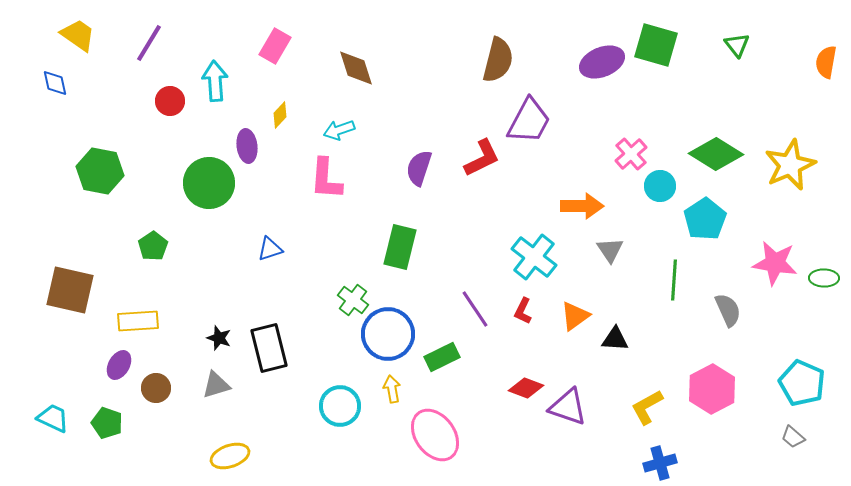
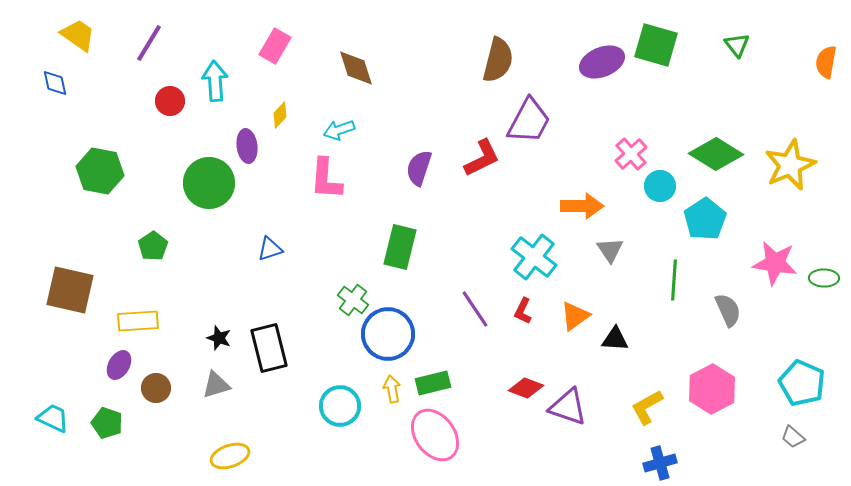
green rectangle at (442, 357): moved 9 px left, 26 px down; rotated 12 degrees clockwise
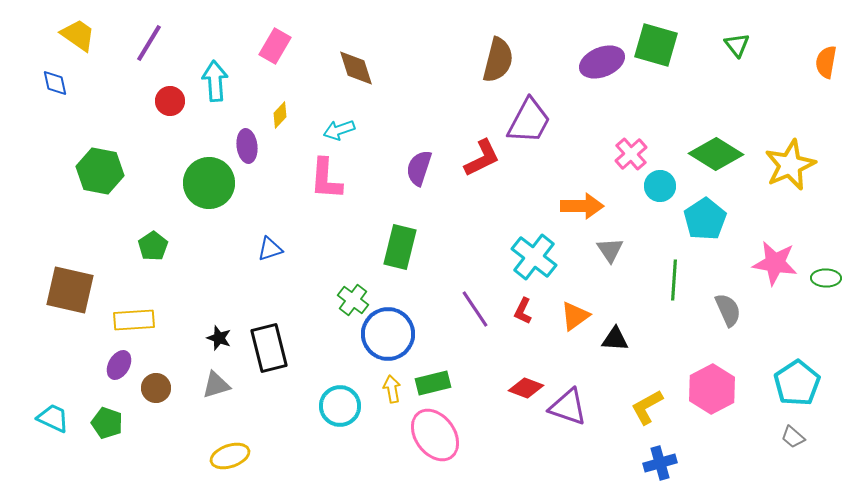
green ellipse at (824, 278): moved 2 px right
yellow rectangle at (138, 321): moved 4 px left, 1 px up
cyan pentagon at (802, 383): moved 5 px left; rotated 15 degrees clockwise
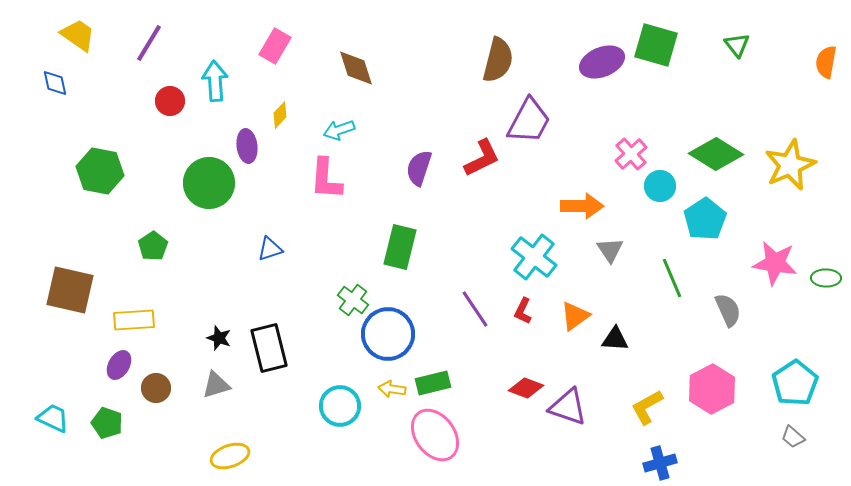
green line at (674, 280): moved 2 px left, 2 px up; rotated 27 degrees counterclockwise
cyan pentagon at (797, 383): moved 2 px left
yellow arrow at (392, 389): rotated 72 degrees counterclockwise
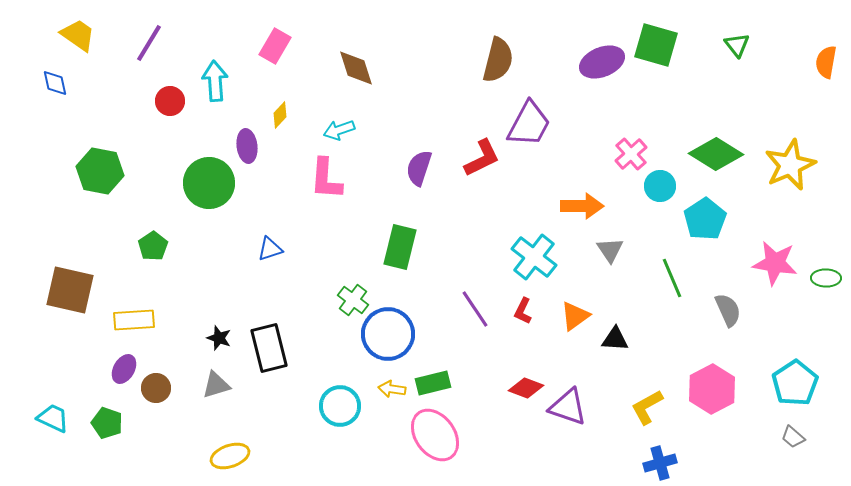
purple trapezoid at (529, 121): moved 3 px down
purple ellipse at (119, 365): moved 5 px right, 4 px down
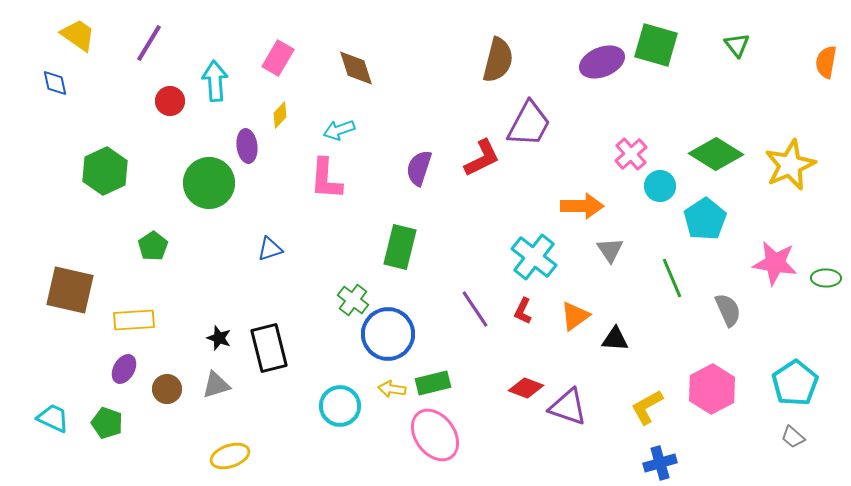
pink rectangle at (275, 46): moved 3 px right, 12 px down
green hexagon at (100, 171): moved 5 px right; rotated 24 degrees clockwise
brown circle at (156, 388): moved 11 px right, 1 px down
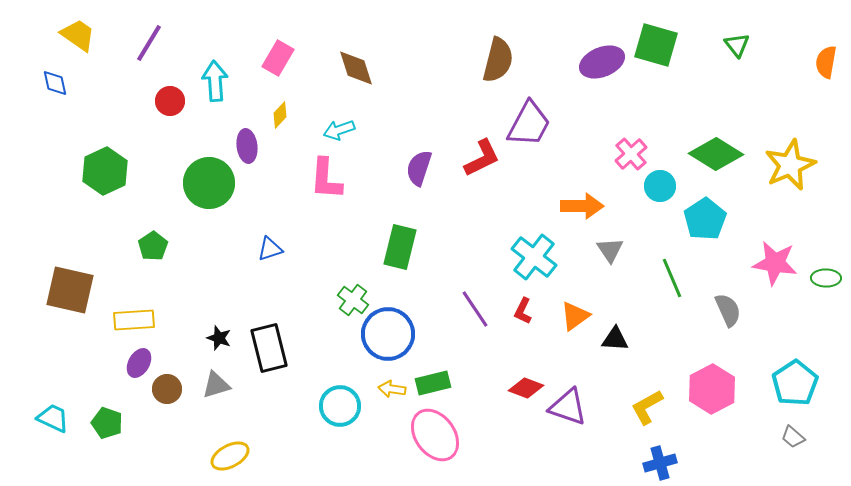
purple ellipse at (124, 369): moved 15 px right, 6 px up
yellow ellipse at (230, 456): rotated 9 degrees counterclockwise
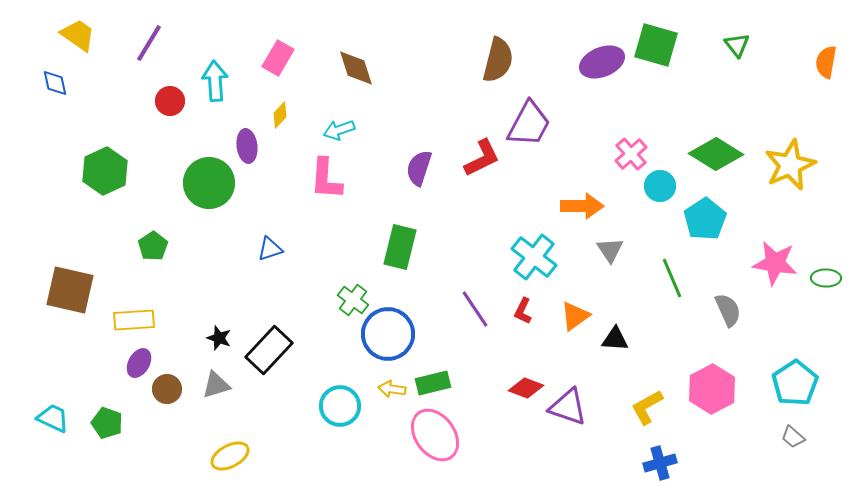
black rectangle at (269, 348): moved 2 px down; rotated 57 degrees clockwise
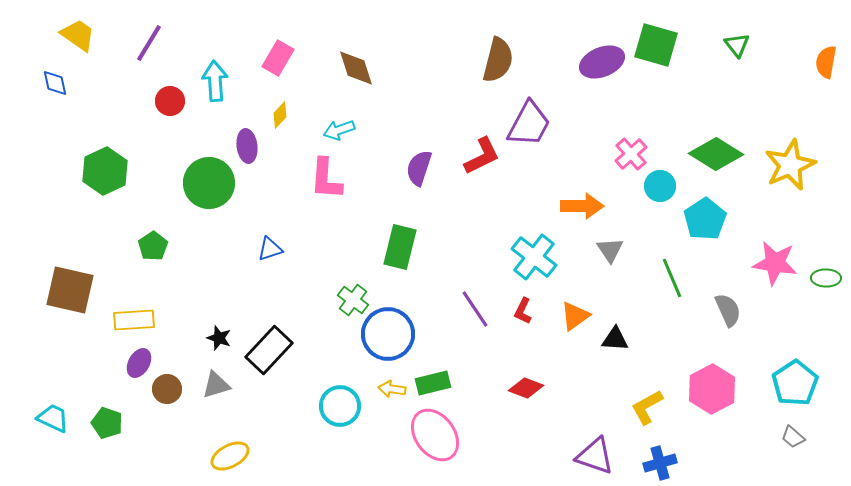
red L-shape at (482, 158): moved 2 px up
purple triangle at (568, 407): moved 27 px right, 49 px down
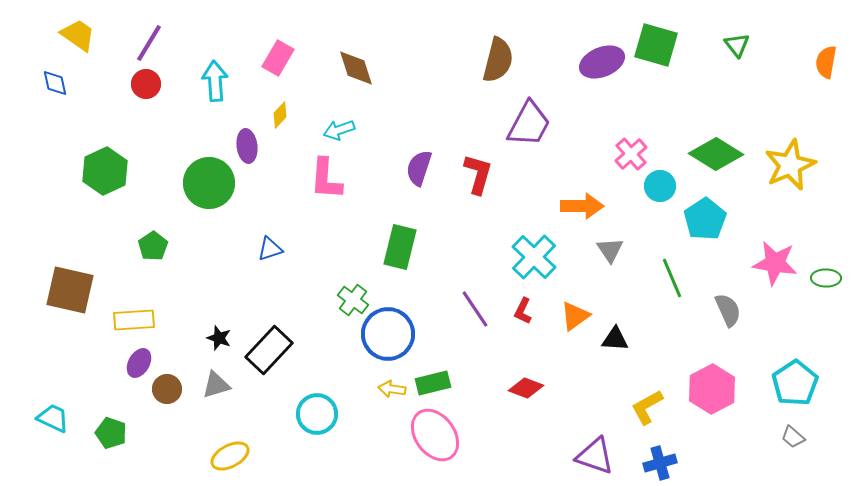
red circle at (170, 101): moved 24 px left, 17 px up
red L-shape at (482, 156): moved 4 px left, 18 px down; rotated 48 degrees counterclockwise
cyan cross at (534, 257): rotated 6 degrees clockwise
cyan circle at (340, 406): moved 23 px left, 8 px down
green pentagon at (107, 423): moved 4 px right, 10 px down
